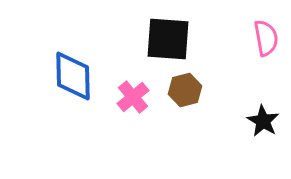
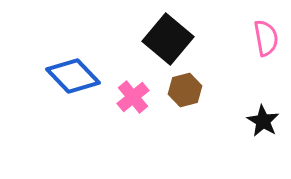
black square: rotated 36 degrees clockwise
blue diamond: rotated 42 degrees counterclockwise
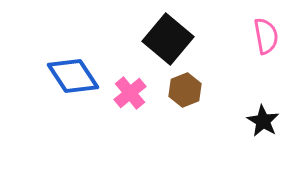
pink semicircle: moved 2 px up
blue diamond: rotated 10 degrees clockwise
brown hexagon: rotated 8 degrees counterclockwise
pink cross: moved 3 px left, 4 px up
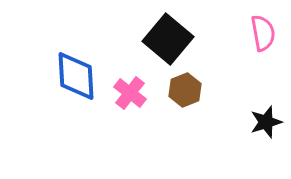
pink semicircle: moved 3 px left, 3 px up
blue diamond: moved 3 px right; rotated 30 degrees clockwise
pink cross: rotated 12 degrees counterclockwise
black star: moved 3 px right, 1 px down; rotated 24 degrees clockwise
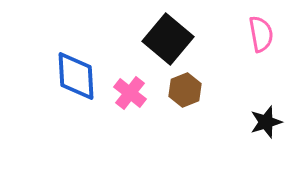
pink semicircle: moved 2 px left, 1 px down
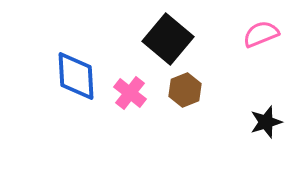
pink semicircle: rotated 102 degrees counterclockwise
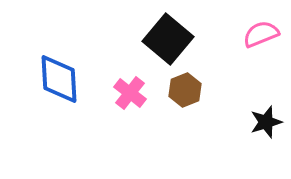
blue diamond: moved 17 px left, 3 px down
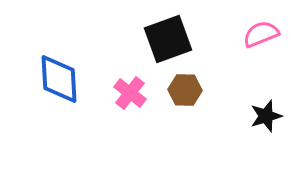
black square: rotated 30 degrees clockwise
brown hexagon: rotated 24 degrees clockwise
black star: moved 6 px up
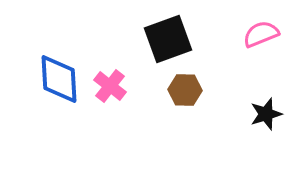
pink cross: moved 20 px left, 7 px up
black star: moved 2 px up
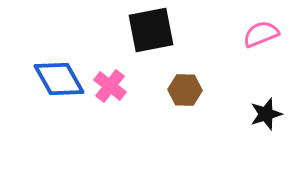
black square: moved 17 px left, 9 px up; rotated 9 degrees clockwise
blue diamond: rotated 26 degrees counterclockwise
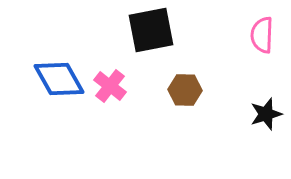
pink semicircle: moved 1 px right, 1 px down; rotated 66 degrees counterclockwise
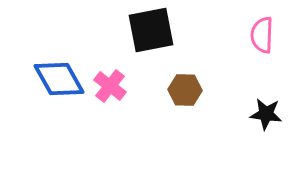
black star: rotated 24 degrees clockwise
